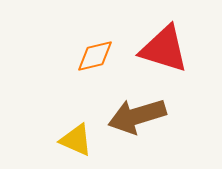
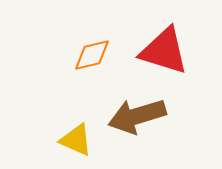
red triangle: moved 2 px down
orange diamond: moved 3 px left, 1 px up
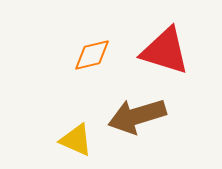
red triangle: moved 1 px right
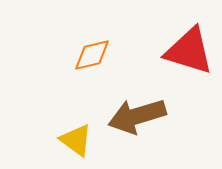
red triangle: moved 24 px right
yellow triangle: rotated 12 degrees clockwise
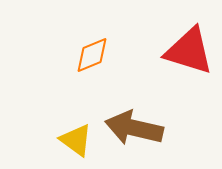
orange diamond: rotated 9 degrees counterclockwise
brown arrow: moved 3 px left, 12 px down; rotated 30 degrees clockwise
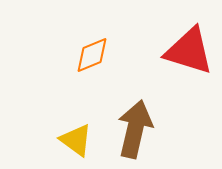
brown arrow: moved 1 px right, 1 px down; rotated 90 degrees clockwise
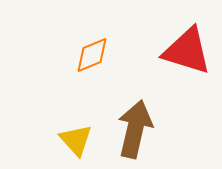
red triangle: moved 2 px left
yellow triangle: rotated 12 degrees clockwise
